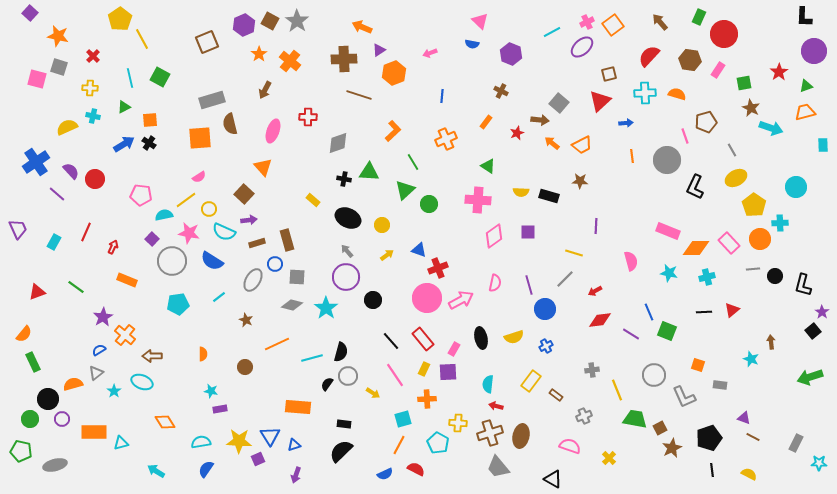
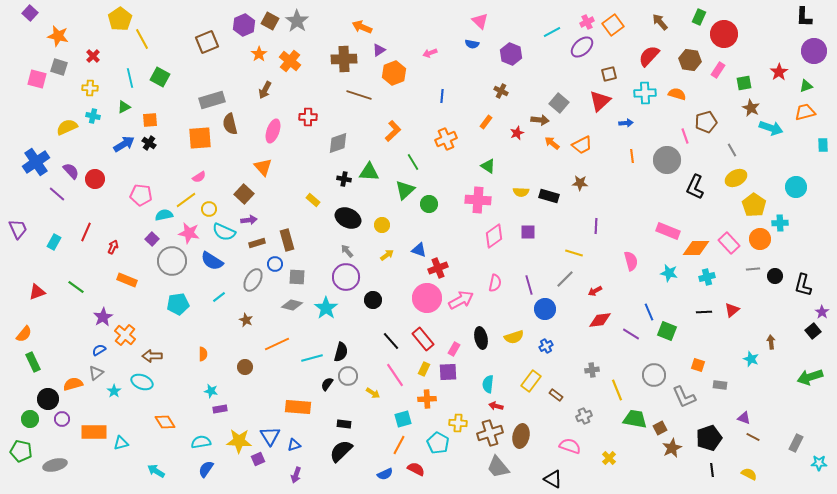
brown star at (580, 181): moved 2 px down
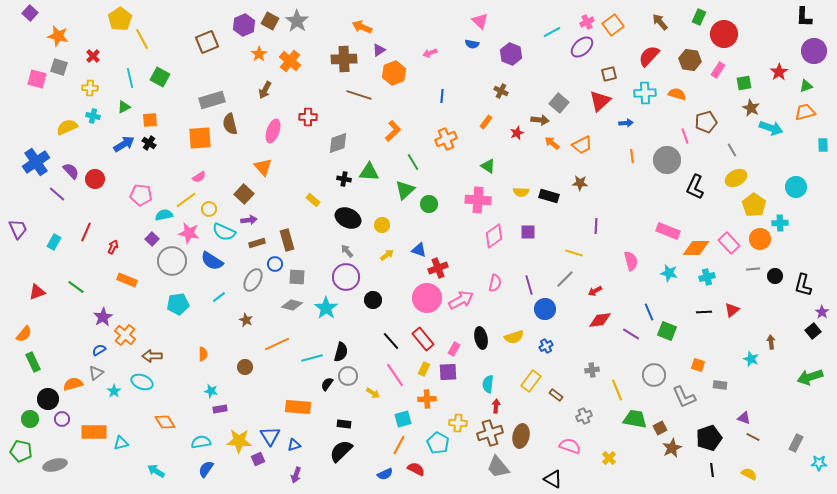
red arrow at (496, 406): rotated 80 degrees clockwise
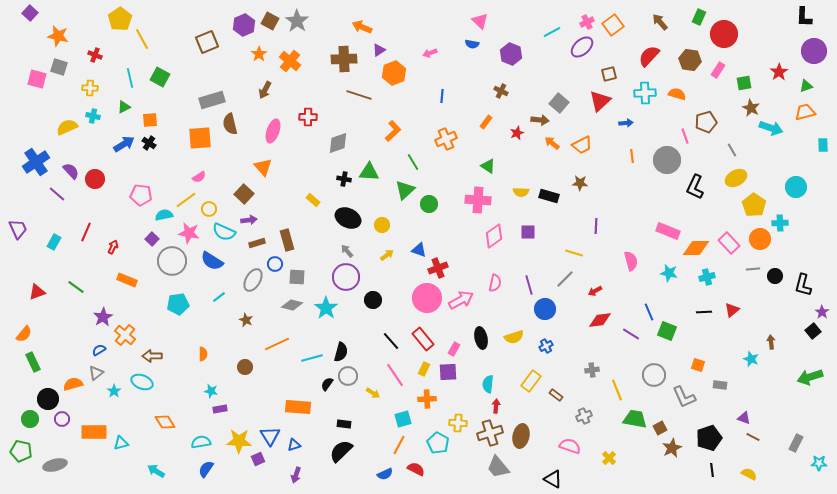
red cross at (93, 56): moved 2 px right, 1 px up; rotated 24 degrees counterclockwise
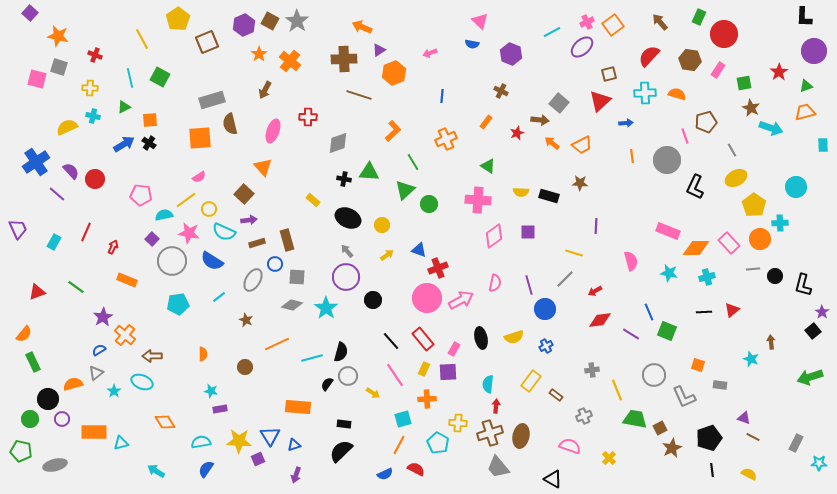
yellow pentagon at (120, 19): moved 58 px right
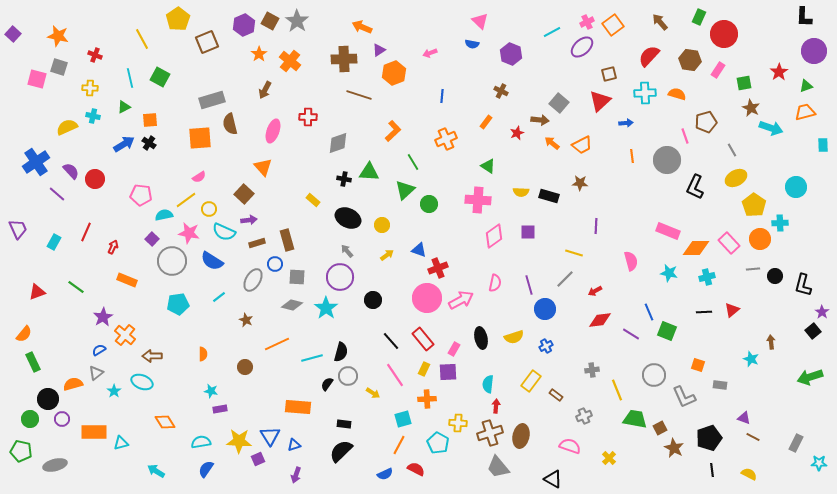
purple square at (30, 13): moved 17 px left, 21 px down
purple circle at (346, 277): moved 6 px left
brown star at (672, 448): moved 2 px right; rotated 18 degrees counterclockwise
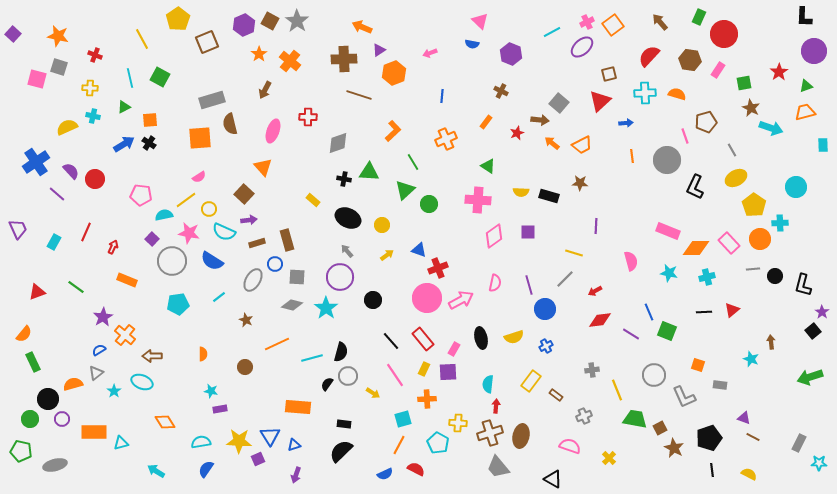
gray rectangle at (796, 443): moved 3 px right
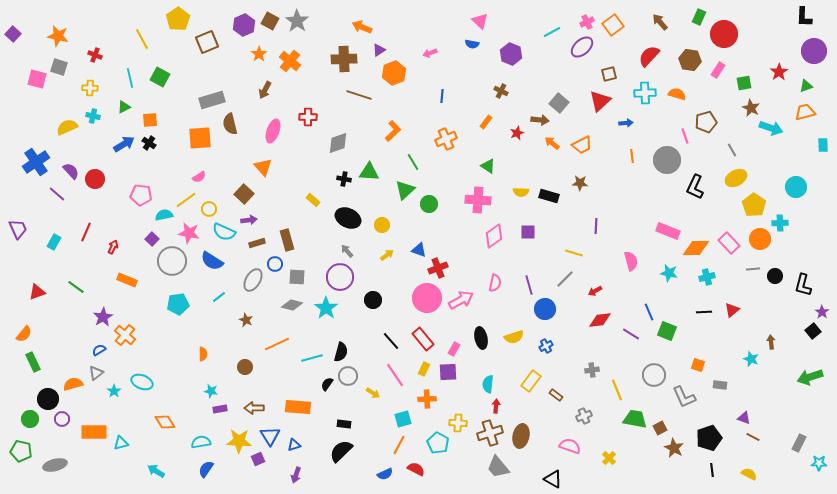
brown arrow at (152, 356): moved 102 px right, 52 px down
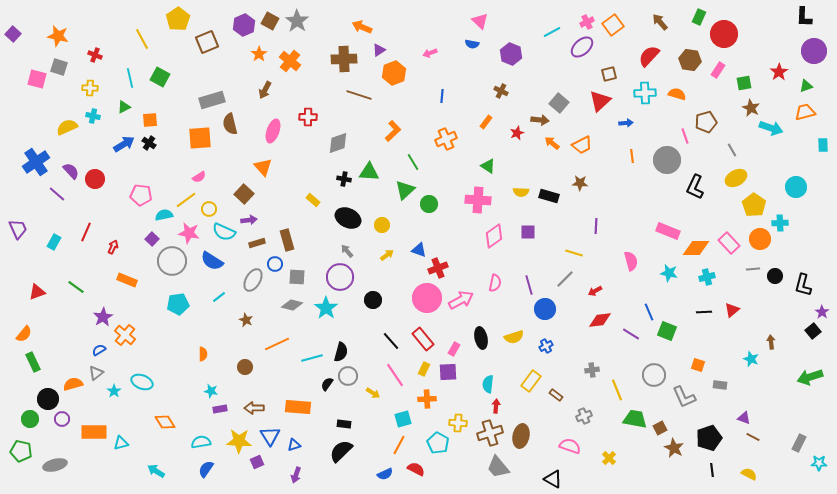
purple square at (258, 459): moved 1 px left, 3 px down
